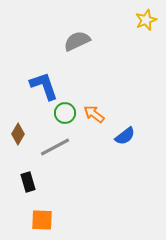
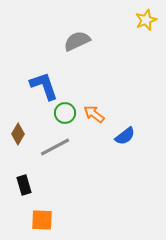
black rectangle: moved 4 px left, 3 px down
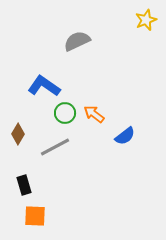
blue L-shape: rotated 36 degrees counterclockwise
orange square: moved 7 px left, 4 px up
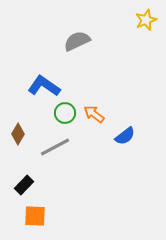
black rectangle: rotated 60 degrees clockwise
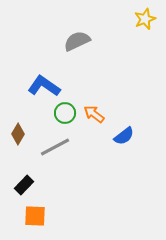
yellow star: moved 1 px left, 1 px up
blue semicircle: moved 1 px left
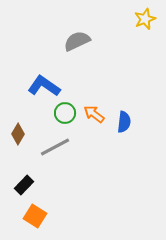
blue semicircle: moved 14 px up; rotated 45 degrees counterclockwise
orange square: rotated 30 degrees clockwise
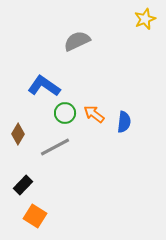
black rectangle: moved 1 px left
